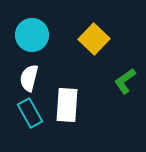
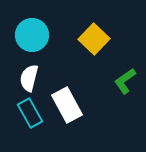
white rectangle: rotated 32 degrees counterclockwise
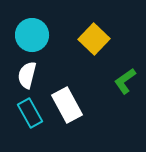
white semicircle: moved 2 px left, 3 px up
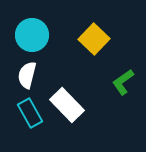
green L-shape: moved 2 px left, 1 px down
white rectangle: rotated 16 degrees counterclockwise
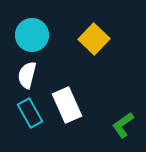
green L-shape: moved 43 px down
white rectangle: rotated 20 degrees clockwise
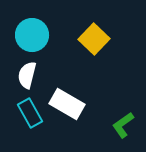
white rectangle: moved 1 px up; rotated 36 degrees counterclockwise
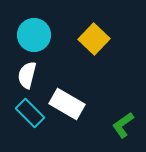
cyan circle: moved 2 px right
cyan rectangle: rotated 16 degrees counterclockwise
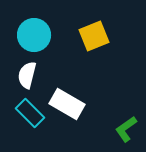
yellow square: moved 3 px up; rotated 24 degrees clockwise
green L-shape: moved 3 px right, 4 px down
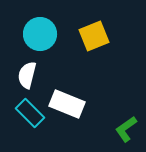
cyan circle: moved 6 px right, 1 px up
white rectangle: rotated 8 degrees counterclockwise
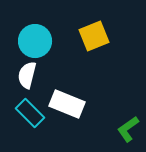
cyan circle: moved 5 px left, 7 px down
green L-shape: moved 2 px right
